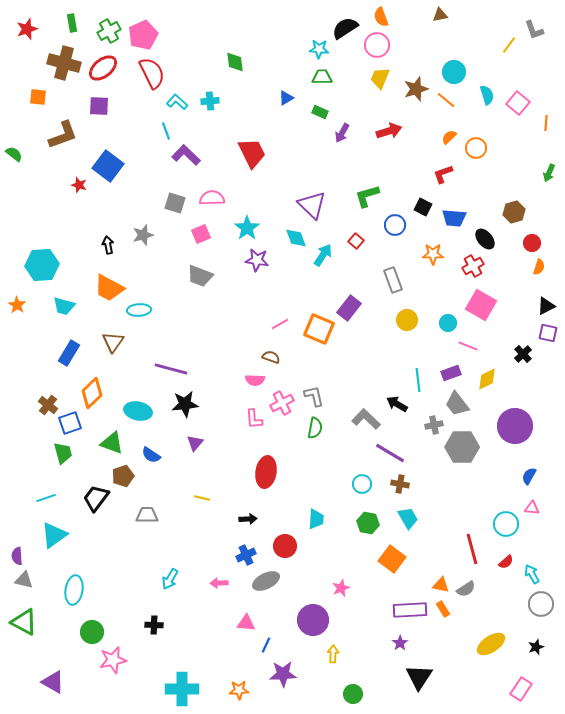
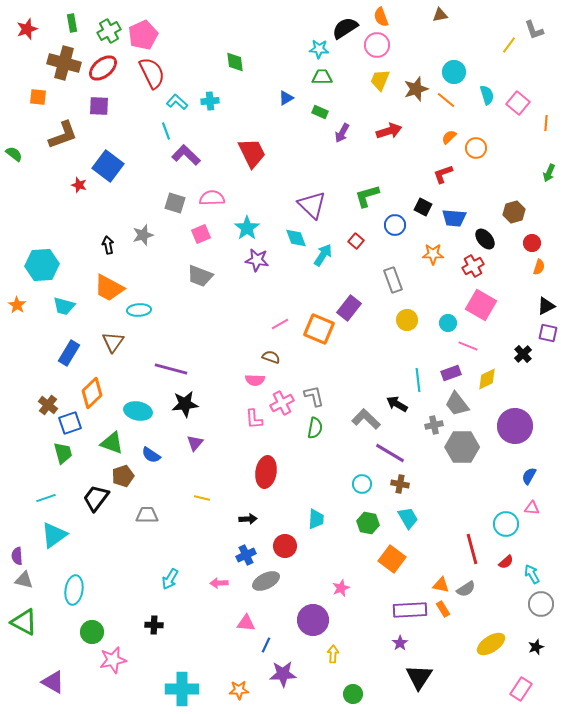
yellow trapezoid at (380, 78): moved 2 px down
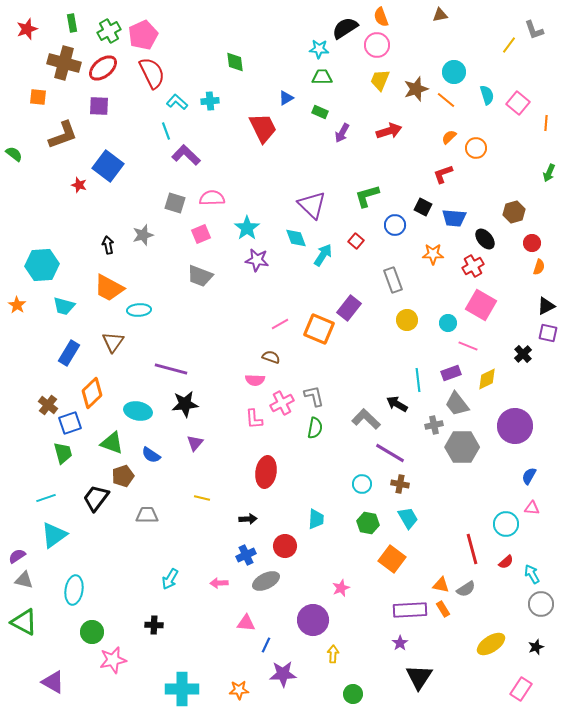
red trapezoid at (252, 153): moved 11 px right, 25 px up
purple semicircle at (17, 556): rotated 60 degrees clockwise
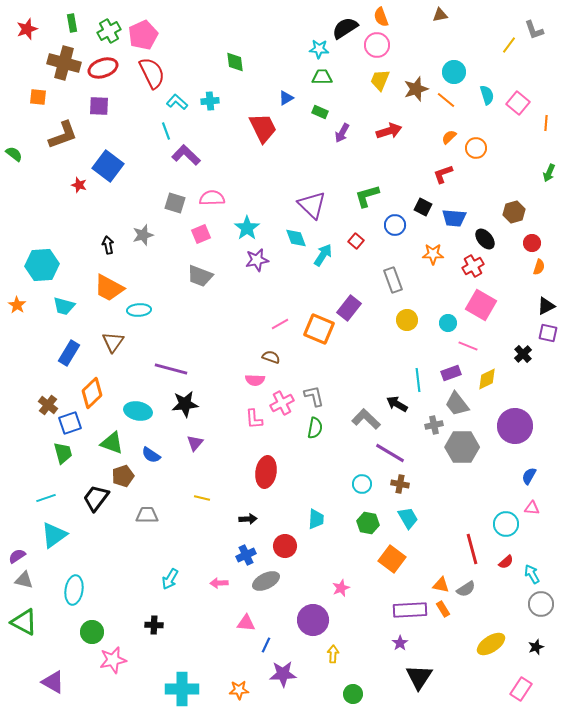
red ellipse at (103, 68): rotated 20 degrees clockwise
purple star at (257, 260): rotated 20 degrees counterclockwise
